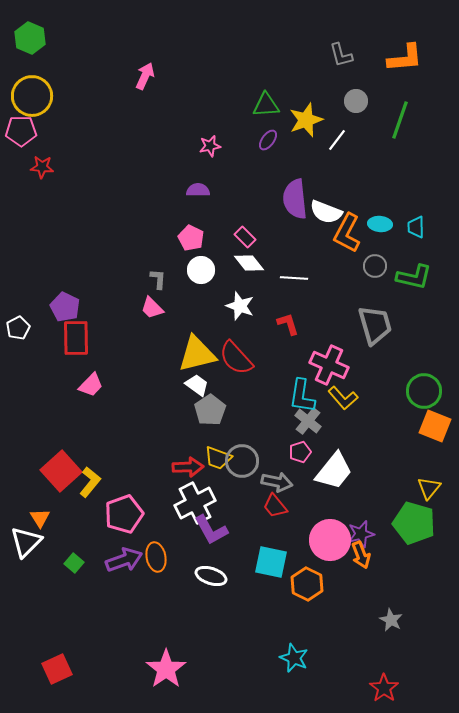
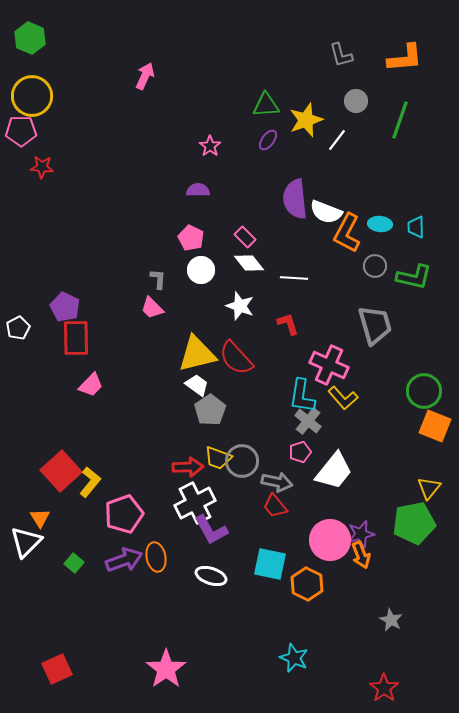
pink star at (210, 146): rotated 25 degrees counterclockwise
green pentagon at (414, 523): rotated 27 degrees counterclockwise
cyan square at (271, 562): moved 1 px left, 2 px down
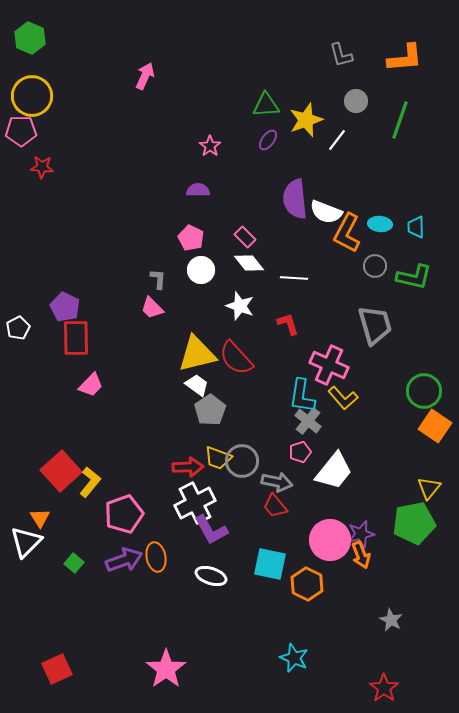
orange square at (435, 426): rotated 12 degrees clockwise
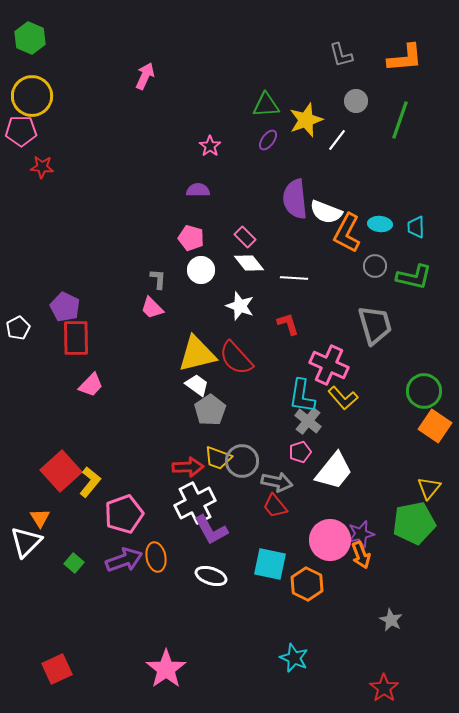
pink pentagon at (191, 238): rotated 10 degrees counterclockwise
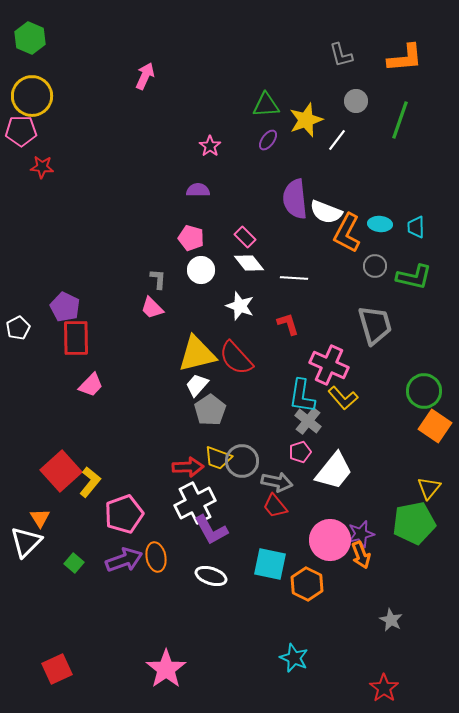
white trapezoid at (197, 385): rotated 85 degrees counterclockwise
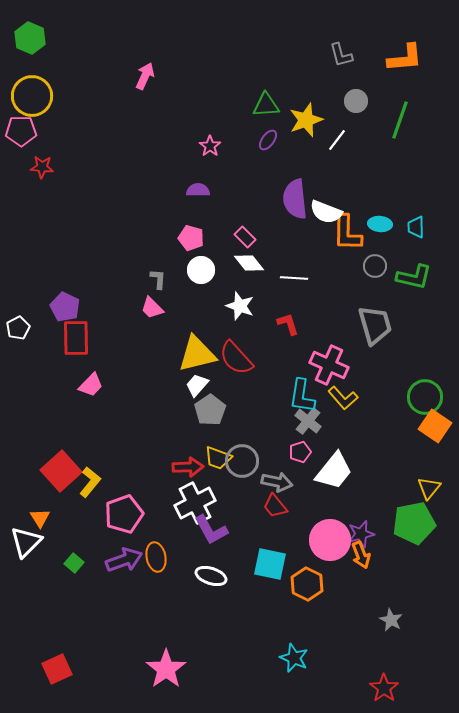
orange L-shape at (347, 233): rotated 27 degrees counterclockwise
green circle at (424, 391): moved 1 px right, 6 px down
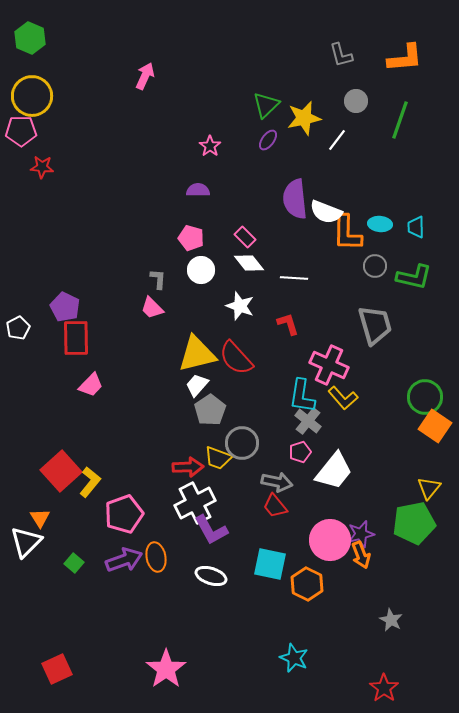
green triangle at (266, 105): rotated 40 degrees counterclockwise
yellow star at (306, 120): moved 2 px left, 2 px up; rotated 8 degrees clockwise
gray circle at (242, 461): moved 18 px up
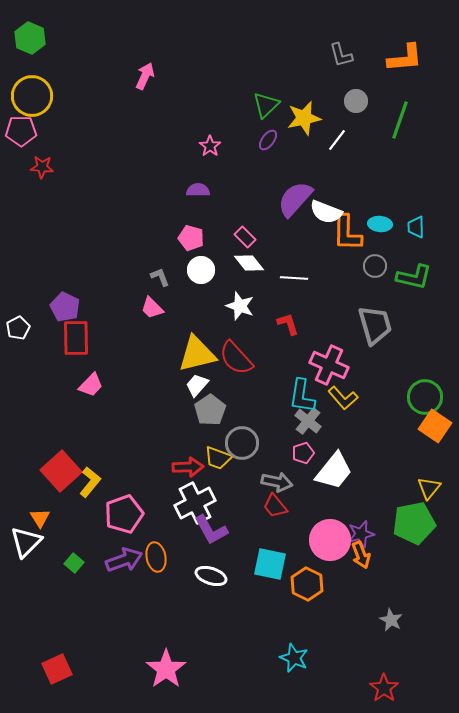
purple semicircle at (295, 199): rotated 48 degrees clockwise
gray L-shape at (158, 279): moved 2 px right, 2 px up; rotated 25 degrees counterclockwise
pink pentagon at (300, 452): moved 3 px right, 1 px down
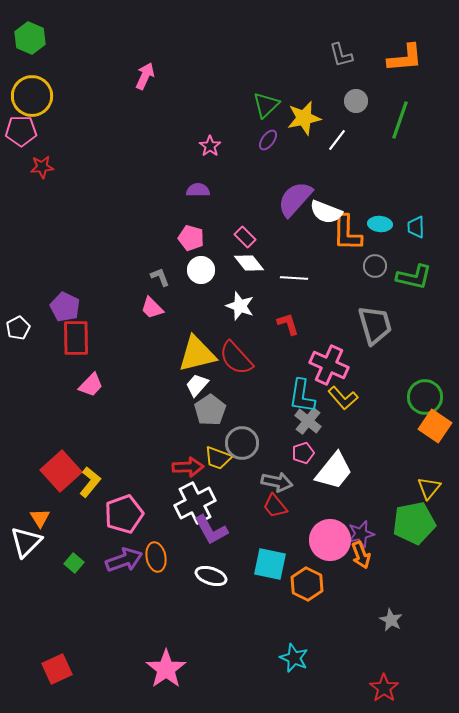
red star at (42, 167): rotated 10 degrees counterclockwise
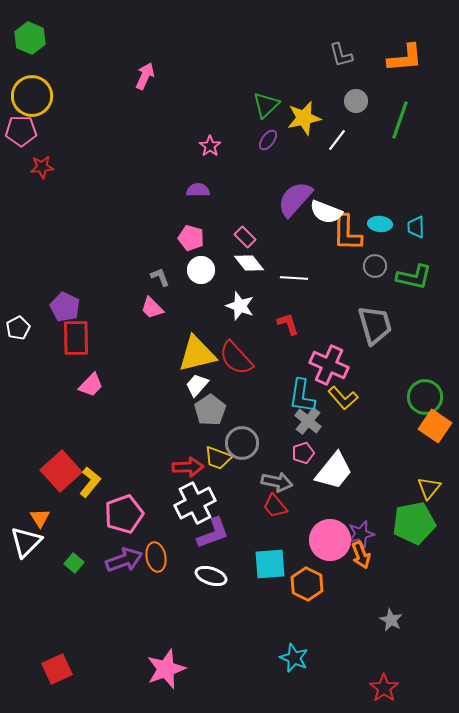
purple L-shape at (211, 530): moved 2 px right, 3 px down; rotated 81 degrees counterclockwise
cyan square at (270, 564): rotated 16 degrees counterclockwise
pink star at (166, 669): rotated 15 degrees clockwise
